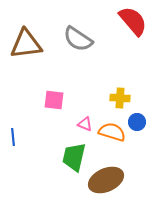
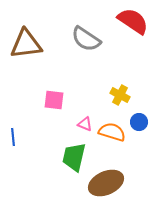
red semicircle: rotated 16 degrees counterclockwise
gray semicircle: moved 8 px right
yellow cross: moved 3 px up; rotated 24 degrees clockwise
blue circle: moved 2 px right
brown ellipse: moved 3 px down
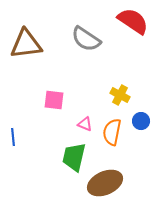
blue circle: moved 2 px right, 1 px up
orange semicircle: rotated 96 degrees counterclockwise
brown ellipse: moved 1 px left
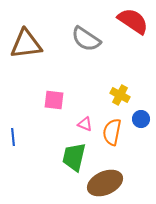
blue circle: moved 2 px up
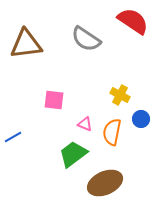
blue line: rotated 66 degrees clockwise
green trapezoid: moved 1 px left, 3 px up; rotated 40 degrees clockwise
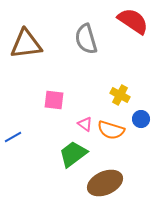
gray semicircle: rotated 40 degrees clockwise
pink triangle: rotated 14 degrees clockwise
orange semicircle: moved 1 px left, 2 px up; rotated 84 degrees counterclockwise
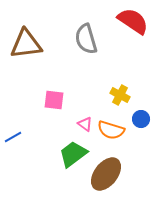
brown ellipse: moved 1 px right, 9 px up; rotated 28 degrees counterclockwise
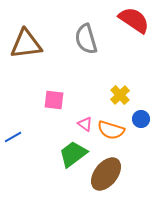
red semicircle: moved 1 px right, 1 px up
yellow cross: rotated 18 degrees clockwise
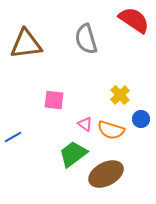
brown ellipse: rotated 24 degrees clockwise
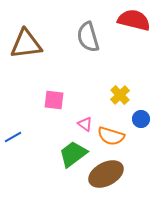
red semicircle: rotated 20 degrees counterclockwise
gray semicircle: moved 2 px right, 2 px up
orange semicircle: moved 6 px down
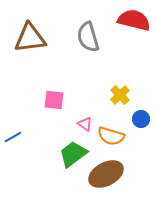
brown triangle: moved 4 px right, 6 px up
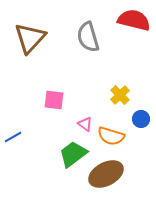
brown triangle: rotated 40 degrees counterclockwise
